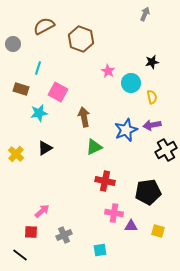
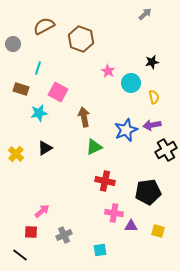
gray arrow: rotated 24 degrees clockwise
yellow semicircle: moved 2 px right
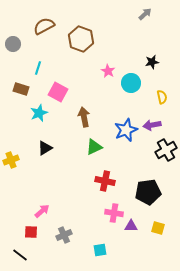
yellow semicircle: moved 8 px right
cyan star: rotated 12 degrees counterclockwise
yellow cross: moved 5 px left, 6 px down; rotated 28 degrees clockwise
yellow square: moved 3 px up
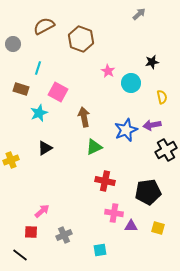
gray arrow: moved 6 px left
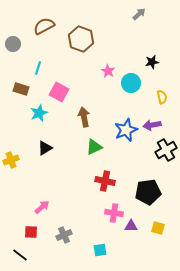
pink square: moved 1 px right
pink arrow: moved 4 px up
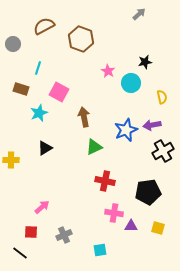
black star: moved 7 px left
black cross: moved 3 px left, 1 px down
yellow cross: rotated 21 degrees clockwise
black line: moved 2 px up
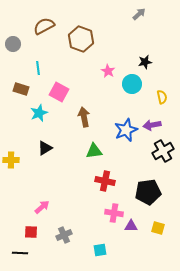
cyan line: rotated 24 degrees counterclockwise
cyan circle: moved 1 px right, 1 px down
green triangle: moved 4 px down; rotated 18 degrees clockwise
black line: rotated 35 degrees counterclockwise
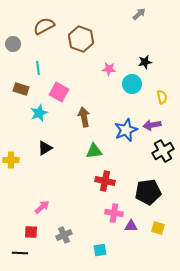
pink star: moved 1 px right, 2 px up; rotated 24 degrees counterclockwise
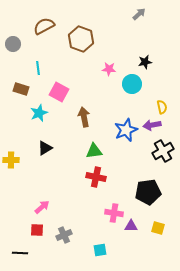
yellow semicircle: moved 10 px down
red cross: moved 9 px left, 4 px up
red square: moved 6 px right, 2 px up
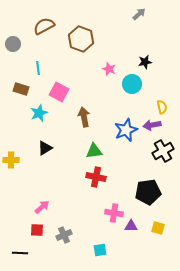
pink star: rotated 16 degrees clockwise
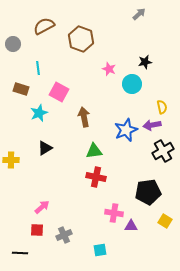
yellow square: moved 7 px right, 7 px up; rotated 16 degrees clockwise
